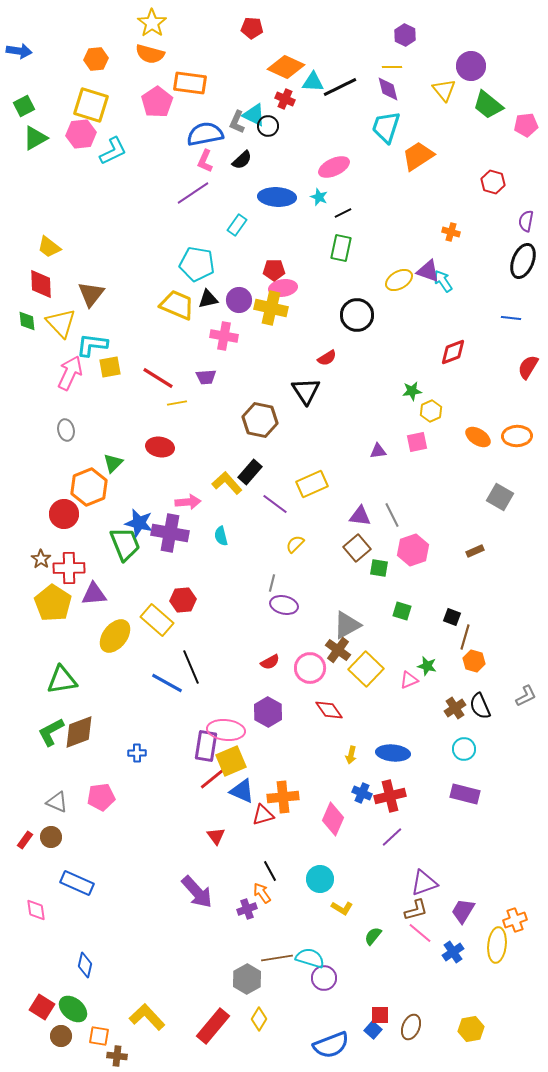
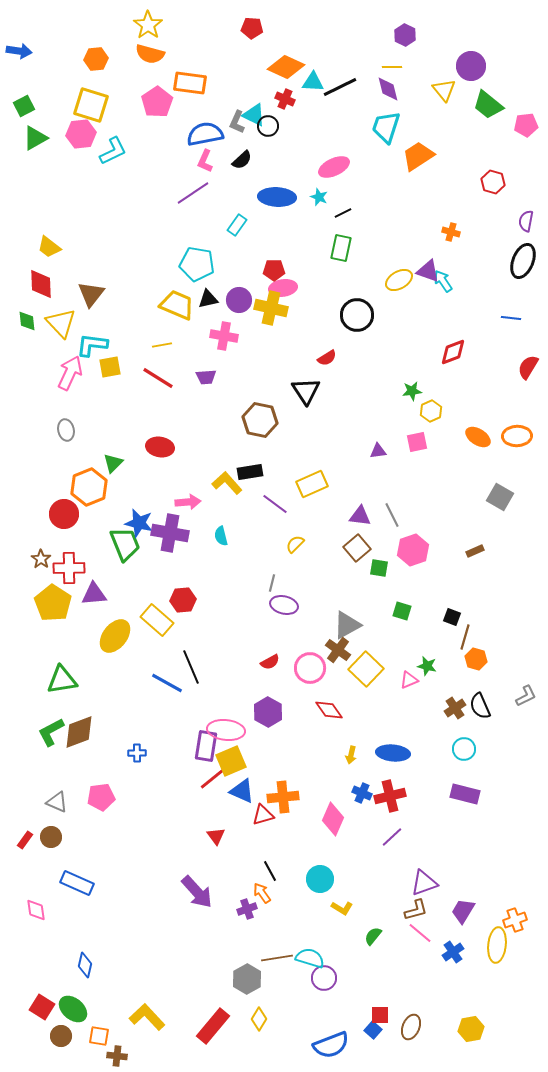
yellow star at (152, 23): moved 4 px left, 2 px down
yellow line at (177, 403): moved 15 px left, 58 px up
black rectangle at (250, 472): rotated 40 degrees clockwise
orange hexagon at (474, 661): moved 2 px right, 2 px up
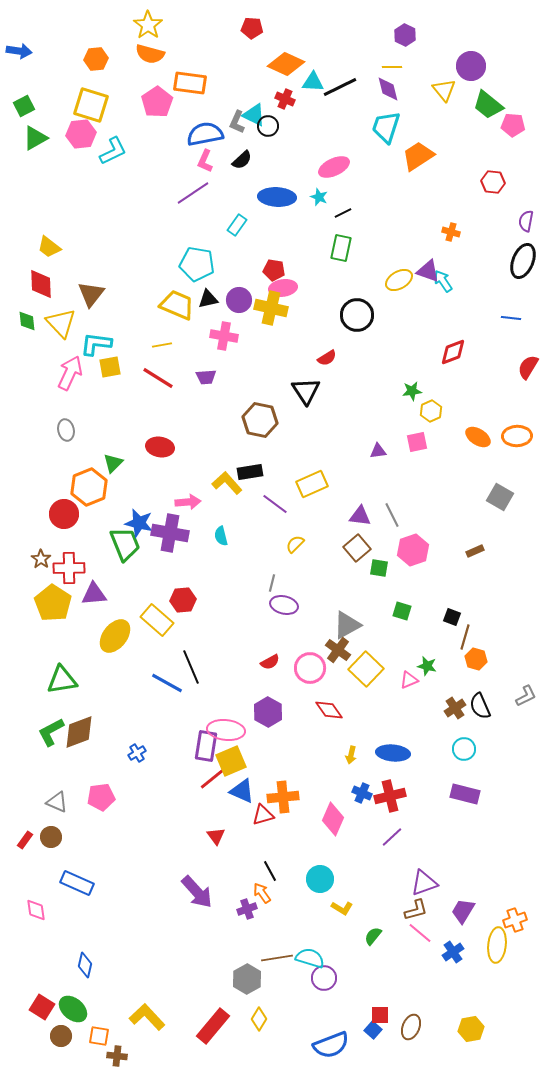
orange diamond at (286, 67): moved 3 px up
pink pentagon at (526, 125): moved 13 px left; rotated 10 degrees clockwise
red hexagon at (493, 182): rotated 10 degrees counterclockwise
red pentagon at (274, 270): rotated 10 degrees clockwise
cyan L-shape at (92, 345): moved 4 px right, 1 px up
blue cross at (137, 753): rotated 30 degrees counterclockwise
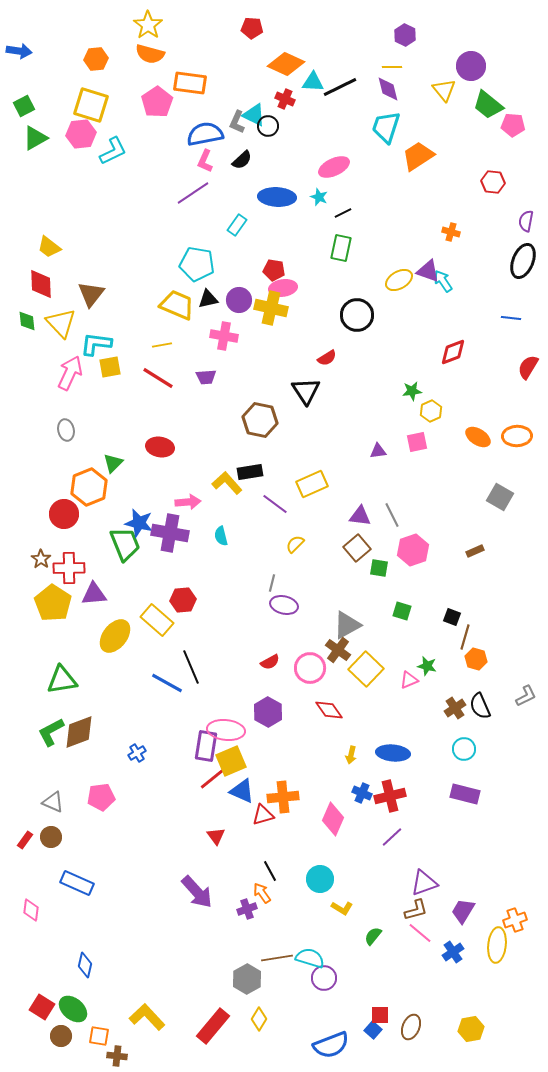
gray triangle at (57, 802): moved 4 px left
pink diamond at (36, 910): moved 5 px left; rotated 15 degrees clockwise
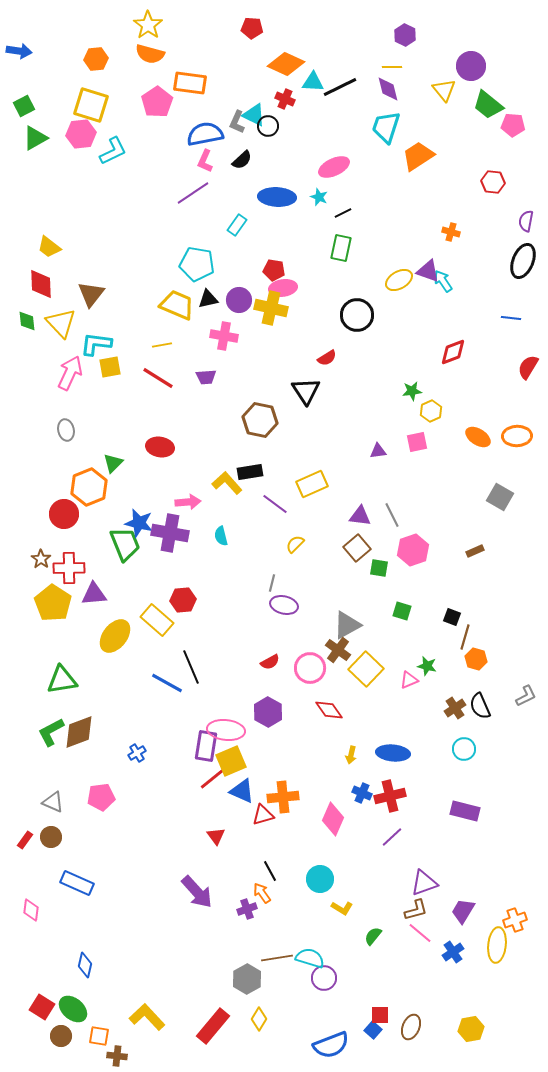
purple rectangle at (465, 794): moved 17 px down
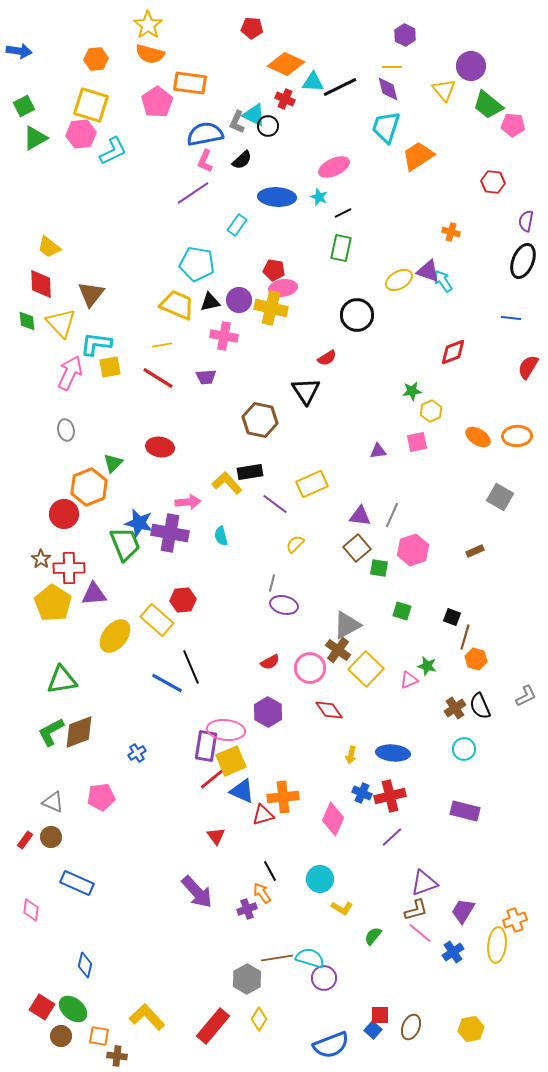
black triangle at (208, 299): moved 2 px right, 3 px down
gray line at (392, 515): rotated 50 degrees clockwise
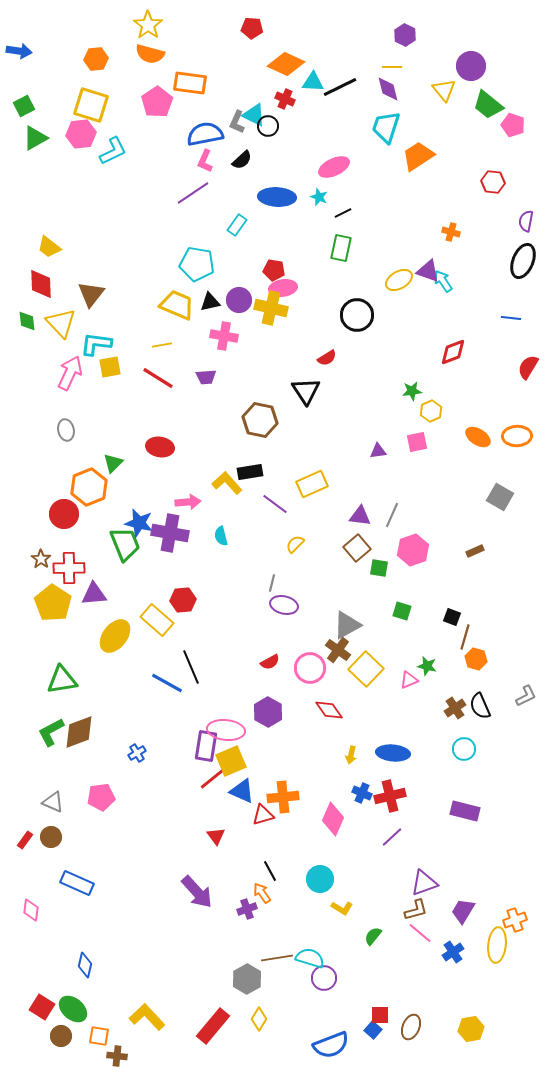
pink pentagon at (513, 125): rotated 15 degrees clockwise
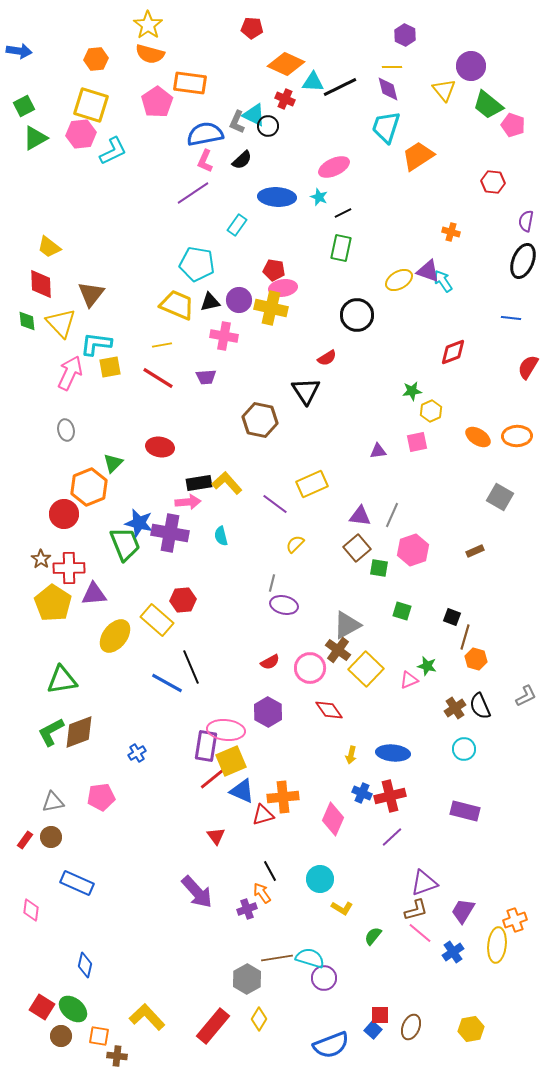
black rectangle at (250, 472): moved 51 px left, 11 px down
gray triangle at (53, 802): rotated 35 degrees counterclockwise
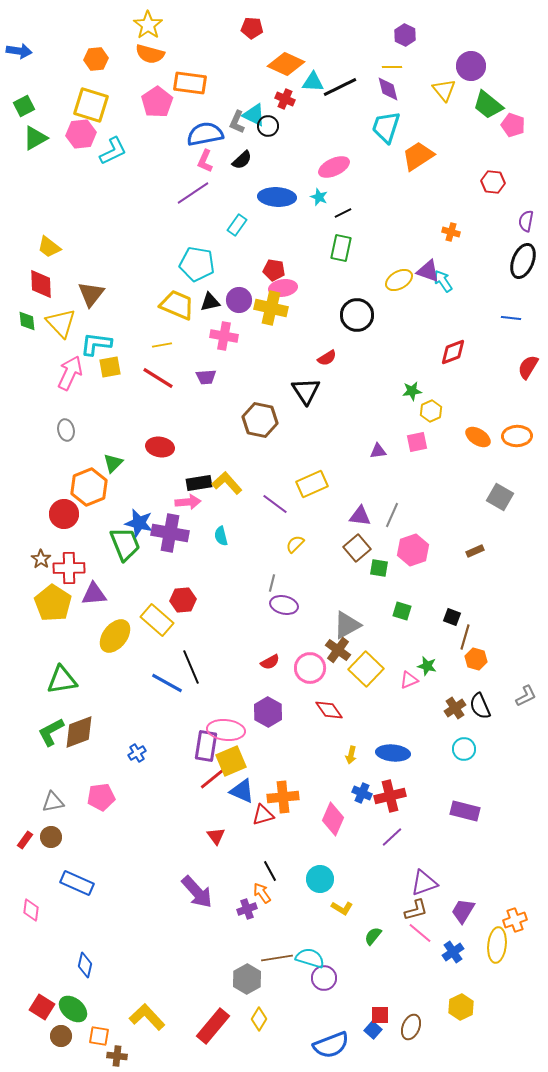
yellow hexagon at (471, 1029): moved 10 px left, 22 px up; rotated 15 degrees counterclockwise
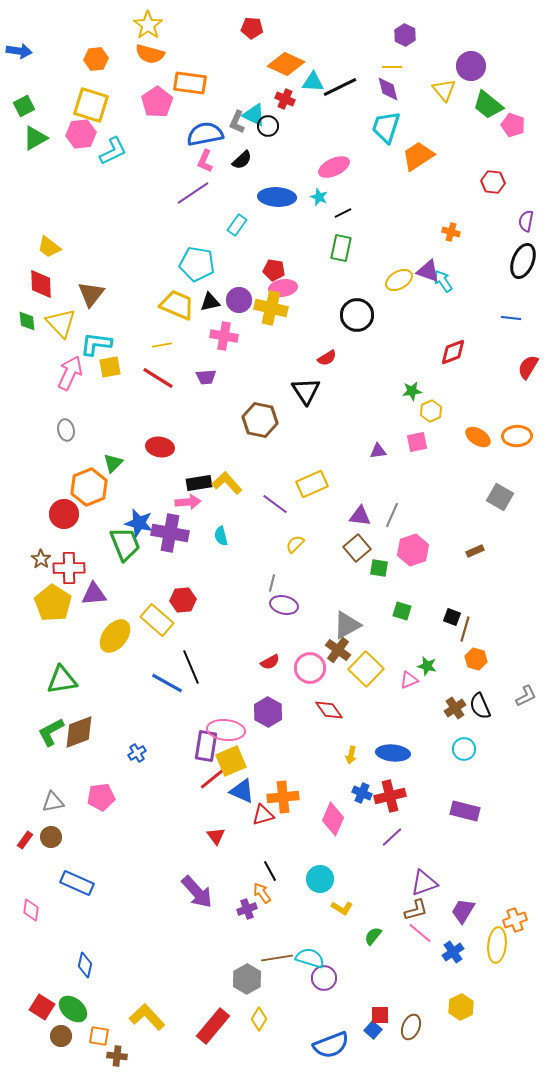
brown line at (465, 637): moved 8 px up
